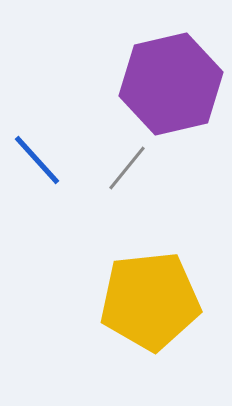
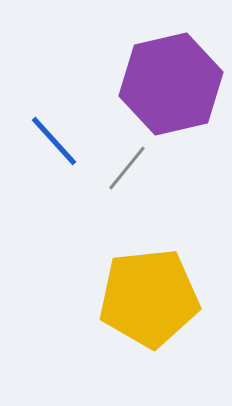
blue line: moved 17 px right, 19 px up
yellow pentagon: moved 1 px left, 3 px up
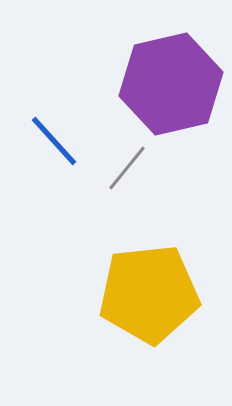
yellow pentagon: moved 4 px up
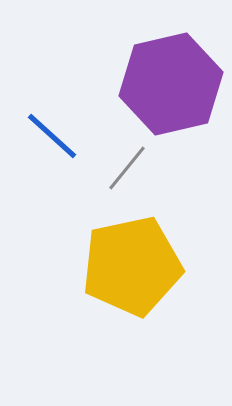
blue line: moved 2 px left, 5 px up; rotated 6 degrees counterclockwise
yellow pentagon: moved 17 px left, 28 px up; rotated 6 degrees counterclockwise
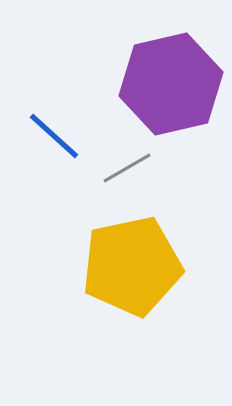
blue line: moved 2 px right
gray line: rotated 21 degrees clockwise
